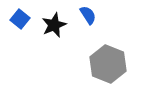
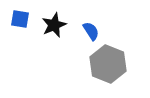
blue semicircle: moved 3 px right, 16 px down
blue square: rotated 30 degrees counterclockwise
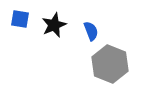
blue semicircle: rotated 12 degrees clockwise
gray hexagon: moved 2 px right
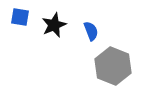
blue square: moved 2 px up
gray hexagon: moved 3 px right, 2 px down
